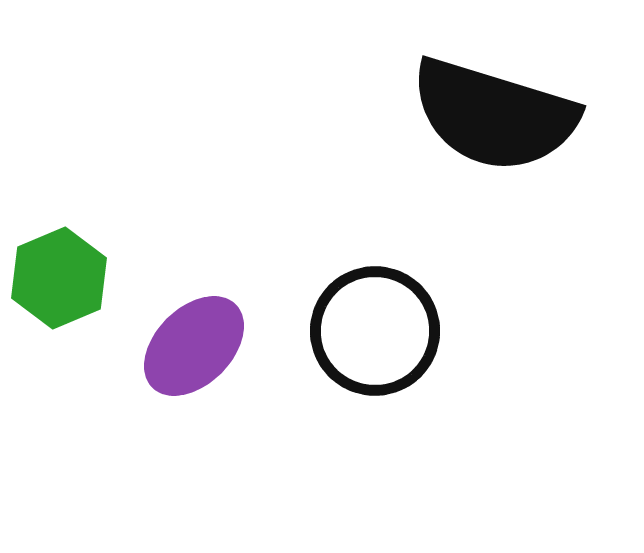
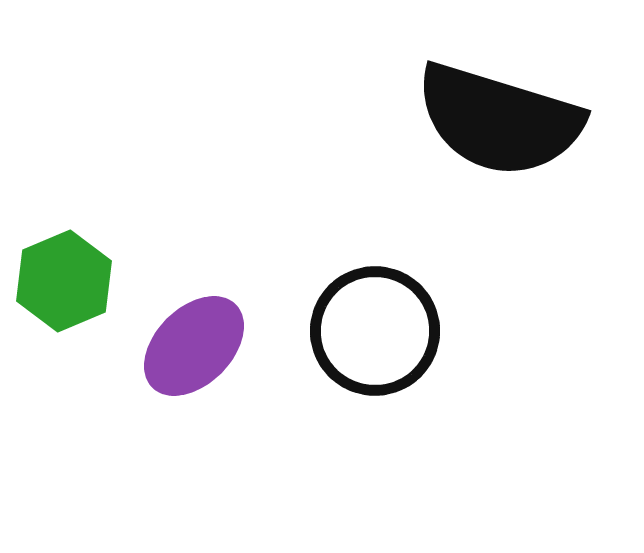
black semicircle: moved 5 px right, 5 px down
green hexagon: moved 5 px right, 3 px down
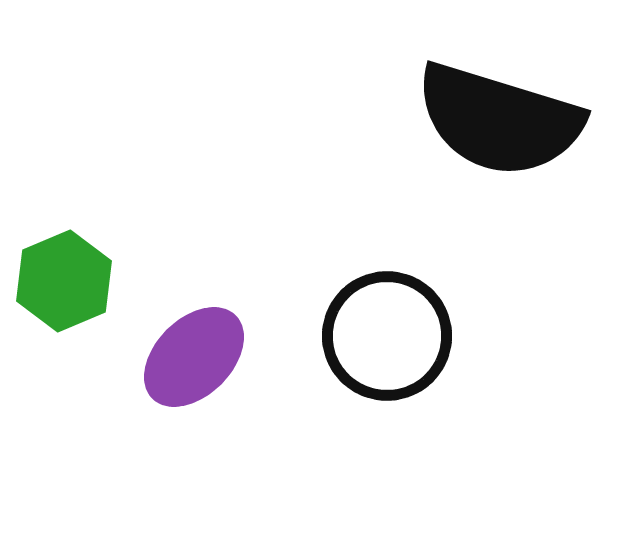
black circle: moved 12 px right, 5 px down
purple ellipse: moved 11 px down
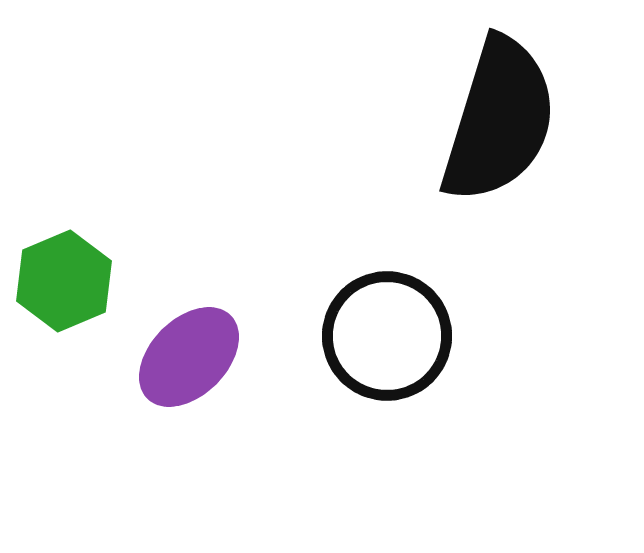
black semicircle: rotated 90 degrees counterclockwise
purple ellipse: moved 5 px left
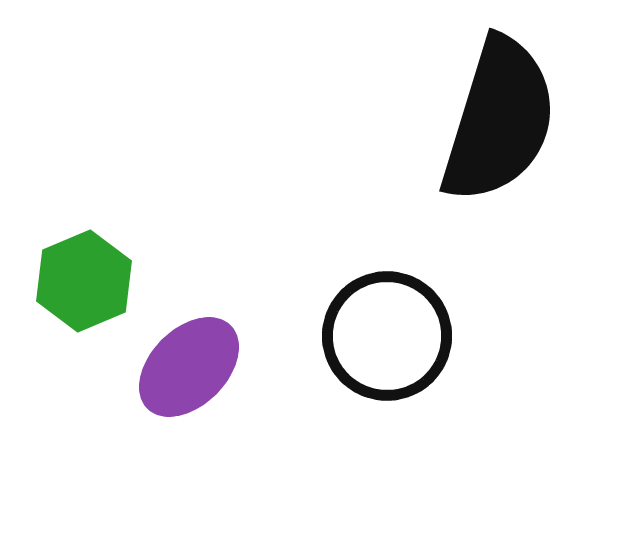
green hexagon: moved 20 px right
purple ellipse: moved 10 px down
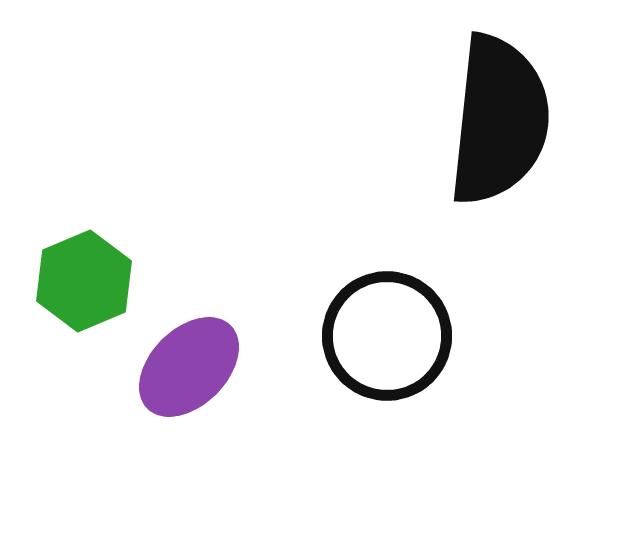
black semicircle: rotated 11 degrees counterclockwise
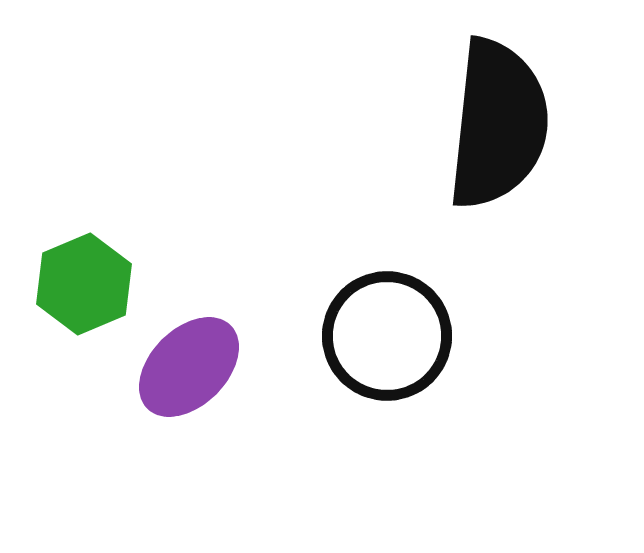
black semicircle: moved 1 px left, 4 px down
green hexagon: moved 3 px down
